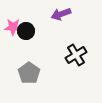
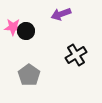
gray pentagon: moved 2 px down
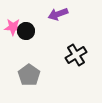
purple arrow: moved 3 px left
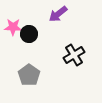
purple arrow: rotated 18 degrees counterclockwise
black circle: moved 3 px right, 3 px down
black cross: moved 2 px left
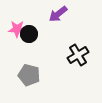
pink star: moved 4 px right, 2 px down
black cross: moved 4 px right
gray pentagon: rotated 20 degrees counterclockwise
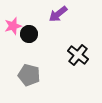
pink star: moved 4 px left, 3 px up; rotated 18 degrees counterclockwise
black cross: rotated 20 degrees counterclockwise
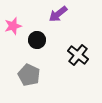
black circle: moved 8 px right, 6 px down
gray pentagon: rotated 10 degrees clockwise
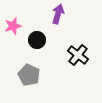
purple arrow: rotated 144 degrees clockwise
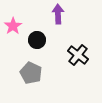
purple arrow: rotated 18 degrees counterclockwise
pink star: rotated 18 degrees counterclockwise
gray pentagon: moved 2 px right, 2 px up
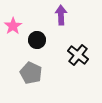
purple arrow: moved 3 px right, 1 px down
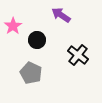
purple arrow: rotated 54 degrees counterclockwise
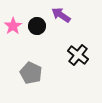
black circle: moved 14 px up
